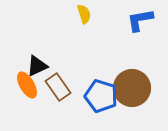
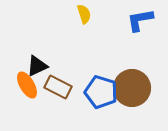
brown rectangle: rotated 28 degrees counterclockwise
blue pentagon: moved 4 px up
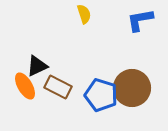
orange ellipse: moved 2 px left, 1 px down
blue pentagon: moved 3 px down
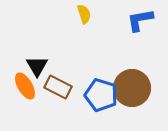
black triangle: rotated 35 degrees counterclockwise
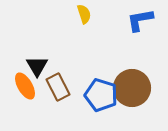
brown rectangle: rotated 36 degrees clockwise
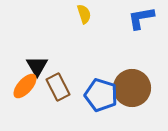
blue L-shape: moved 1 px right, 2 px up
orange ellipse: rotated 72 degrees clockwise
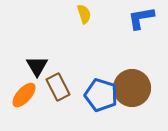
orange ellipse: moved 1 px left, 9 px down
